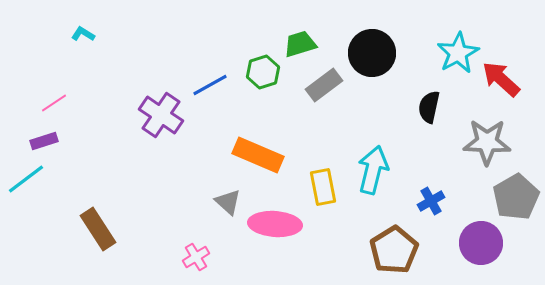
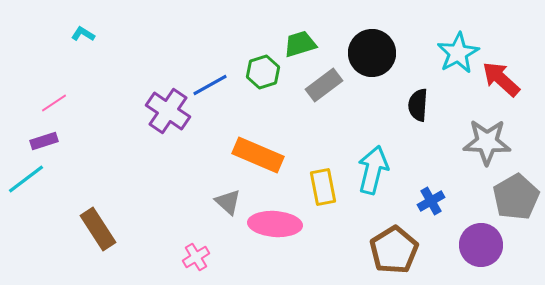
black semicircle: moved 11 px left, 2 px up; rotated 8 degrees counterclockwise
purple cross: moved 7 px right, 4 px up
purple circle: moved 2 px down
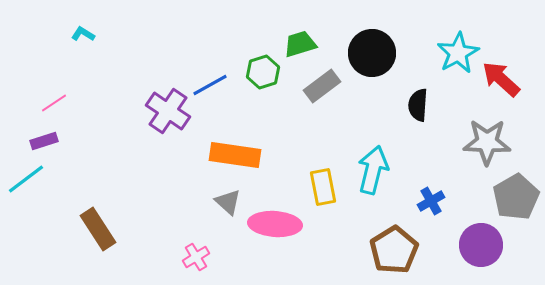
gray rectangle: moved 2 px left, 1 px down
orange rectangle: moved 23 px left; rotated 15 degrees counterclockwise
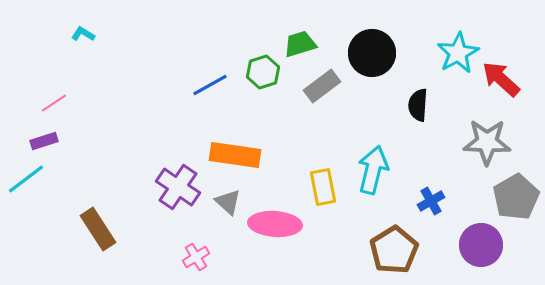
purple cross: moved 10 px right, 76 px down
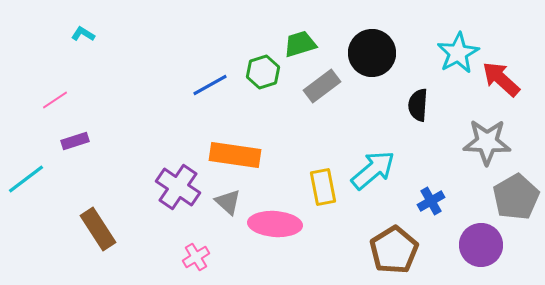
pink line: moved 1 px right, 3 px up
purple rectangle: moved 31 px right
cyan arrow: rotated 36 degrees clockwise
